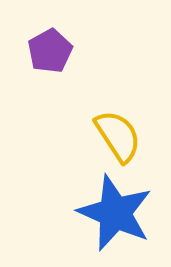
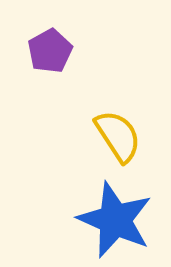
blue star: moved 7 px down
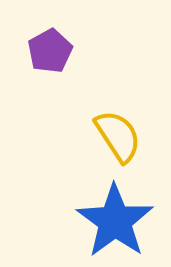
blue star: moved 1 px down; rotated 12 degrees clockwise
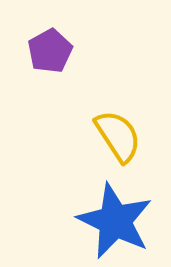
blue star: rotated 10 degrees counterclockwise
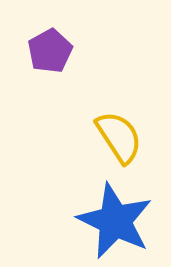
yellow semicircle: moved 1 px right, 1 px down
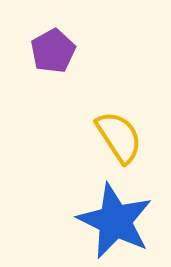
purple pentagon: moved 3 px right
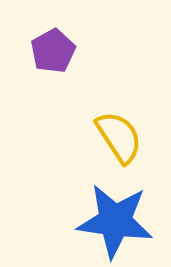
blue star: rotated 18 degrees counterclockwise
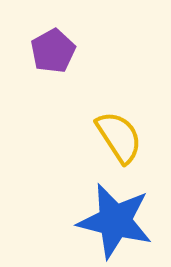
blue star: rotated 6 degrees clockwise
